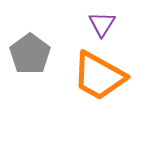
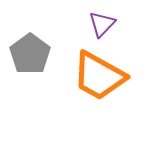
purple triangle: rotated 12 degrees clockwise
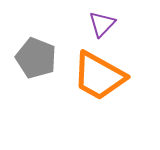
gray pentagon: moved 6 px right, 4 px down; rotated 15 degrees counterclockwise
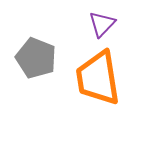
orange trapezoid: moved 1 px left, 2 px down; rotated 52 degrees clockwise
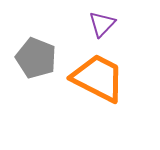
orange trapezoid: rotated 126 degrees clockwise
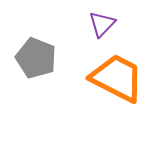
orange trapezoid: moved 19 px right
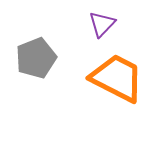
gray pentagon: rotated 30 degrees clockwise
